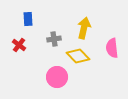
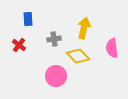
pink circle: moved 1 px left, 1 px up
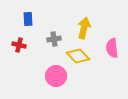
red cross: rotated 24 degrees counterclockwise
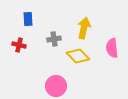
pink circle: moved 10 px down
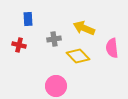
yellow arrow: rotated 80 degrees counterclockwise
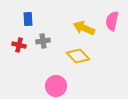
gray cross: moved 11 px left, 2 px down
pink semicircle: moved 27 px up; rotated 18 degrees clockwise
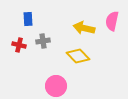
yellow arrow: rotated 10 degrees counterclockwise
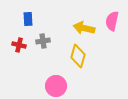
yellow diamond: rotated 60 degrees clockwise
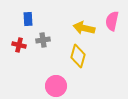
gray cross: moved 1 px up
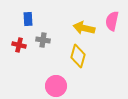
gray cross: rotated 16 degrees clockwise
